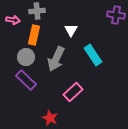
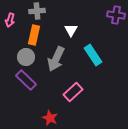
pink arrow: moved 3 px left; rotated 96 degrees clockwise
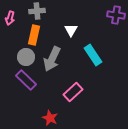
pink arrow: moved 2 px up
gray arrow: moved 4 px left
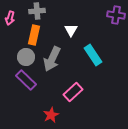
red star: moved 1 px right, 3 px up; rotated 21 degrees clockwise
